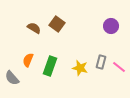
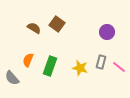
purple circle: moved 4 px left, 6 px down
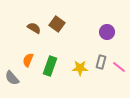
yellow star: rotated 14 degrees counterclockwise
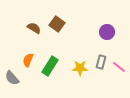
green rectangle: rotated 12 degrees clockwise
